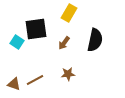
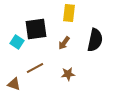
yellow rectangle: rotated 24 degrees counterclockwise
brown line: moved 12 px up
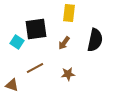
brown triangle: moved 2 px left, 1 px down
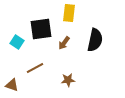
black square: moved 5 px right
brown star: moved 6 px down
